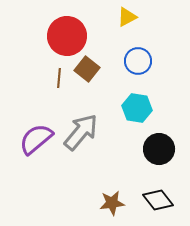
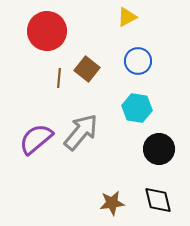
red circle: moved 20 px left, 5 px up
black diamond: rotated 24 degrees clockwise
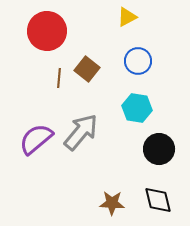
brown star: rotated 10 degrees clockwise
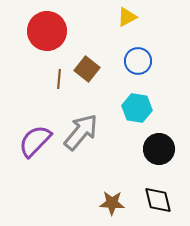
brown line: moved 1 px down
purple semicircle: moved 1 px left, 2 px down; rotated 6 degrees counterclockwise
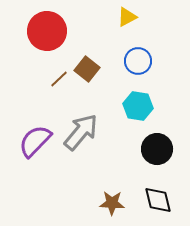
brown line: rotated 42 degrees clockwise
cyan hexagon: moved 1 px right, 2 px up
black circle: moved 2 px left
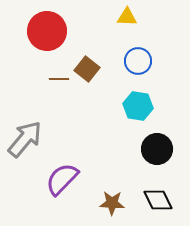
yellow triangle: rotated 30 degrees clockwise
brown line: rotated 42 degrees clockwise
gray arrow: moved 56 px left, 7 px down
purple semicircle: moved 27 px right, 38 px down
black diamond: rotated 12 degrees counterclockwise
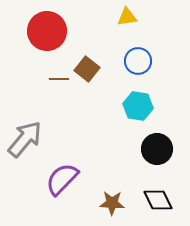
yellow triangle: rotated 10 degrees counterclockwise
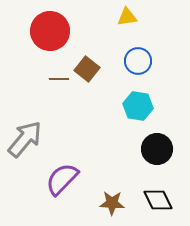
red circle: moved 3 px right
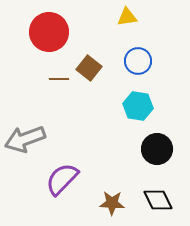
red circle: moved 1 px left, 1 px down
brown square: moved 2 px right, 1 px up
gray arrow: rotated 150 degrees counterclockwise
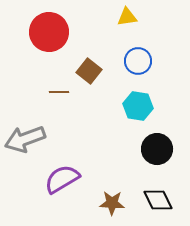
brown square: moved 3 px down
brown line: moved 13 px down
purple semicircle: rotated 15 degrees clockwise
